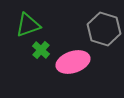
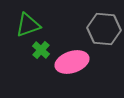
gray hexagon: rotated 12 degrees counterclockwise
pink ellipse: moved 1 px left
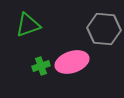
green cross: moved 16 px down; rotated 30 degrees clockwise
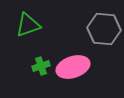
pink ellipse: moved 1 px right, 5 px down
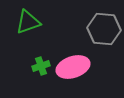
green triangle: moved 3 px up
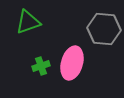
pink ellipse: moved 1 px left, 4 px up; rotated 56 degrees counterclockwise
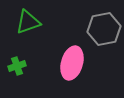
gray hexagon: rotated 16 degrees counterclockwise
green cross: moved 24 px left
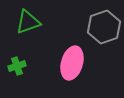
gray hexagon: moved 2 px up; rotated 8 degrees counterclockwise
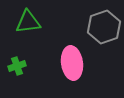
green triangle: rotated 12 degrees clockwise
pink ellipse: rotated 24 degrees counterclockwise
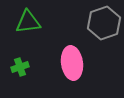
gray hexagon: moved 4 px up
green cross: moved 3 px right, 1 px down
